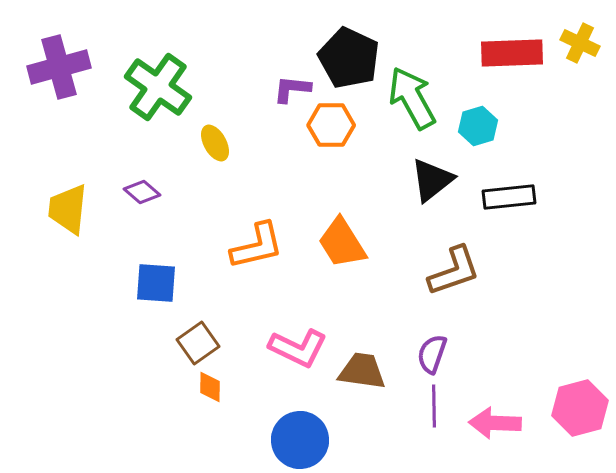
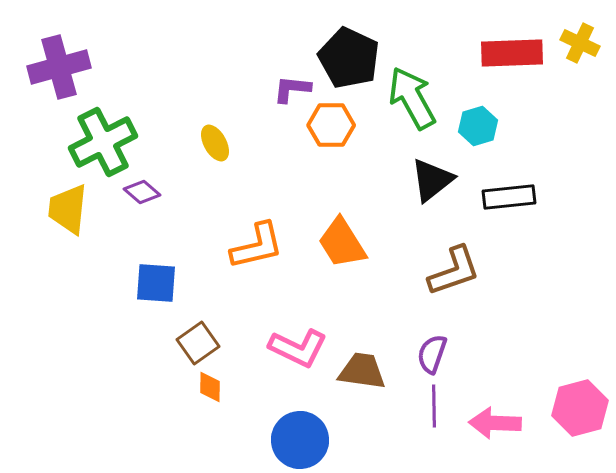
green cross: moved 55 px left, 55 px down; rotated 28 degrees clockwise
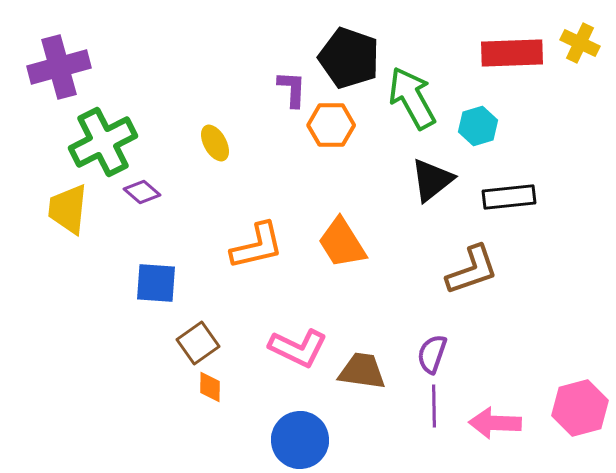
black pentagon: rotated 6 degrees counterclockwise
purple L-shape: rotated 87 degrees clockwise
brown L-shape: moved 18 px right, 1 px up
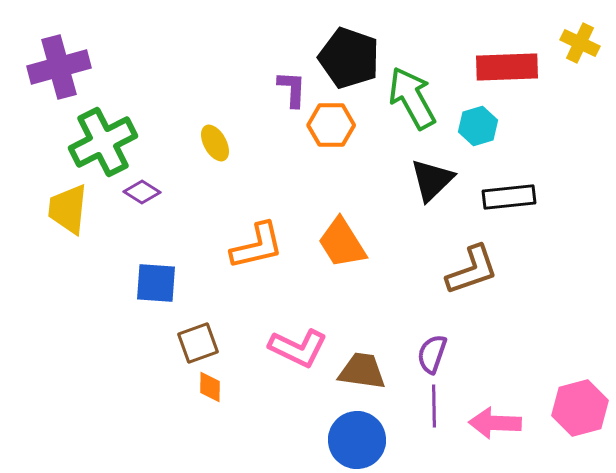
red rectangle: moved 5 px left, 14 px down
black triangle: rotated 6 degrees counterclockwise
purple diamond: rotated 9 degrees counterclockwise
brown square: rotated 15 degrees clockwise
blue circle: moved 57 px right
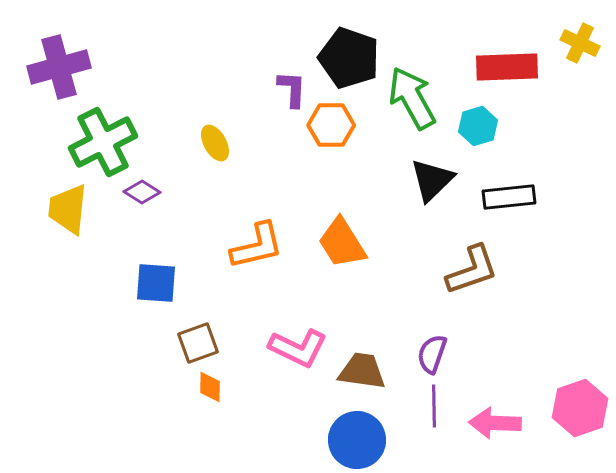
pink hexagon: rotated 4 degrees counterclockwise
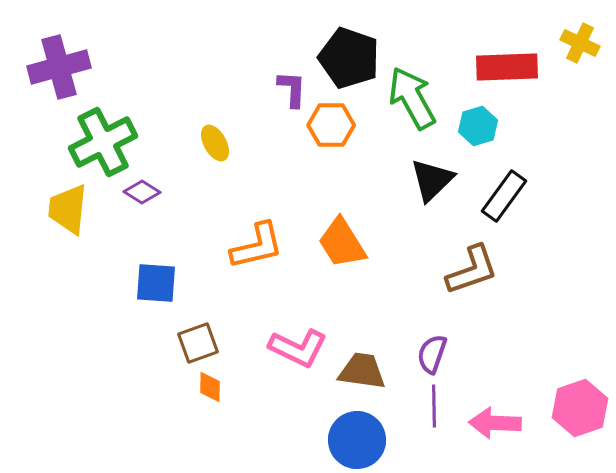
black rectangle: moved 5 px left, 1 px up; rotated 48 degrees counterclockwise
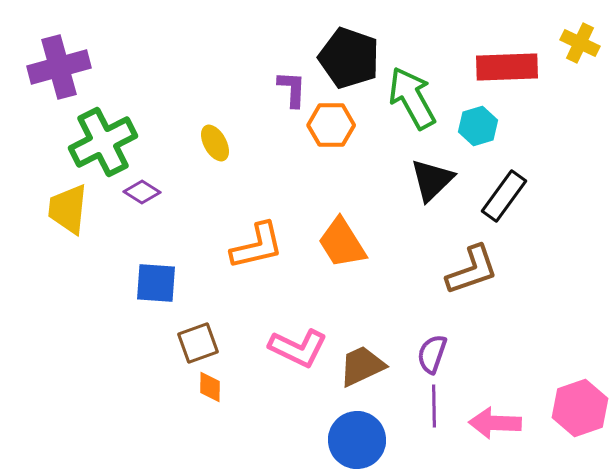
brown trapezoid: moved 5 px up; rotated 33 degrees counterclockwise
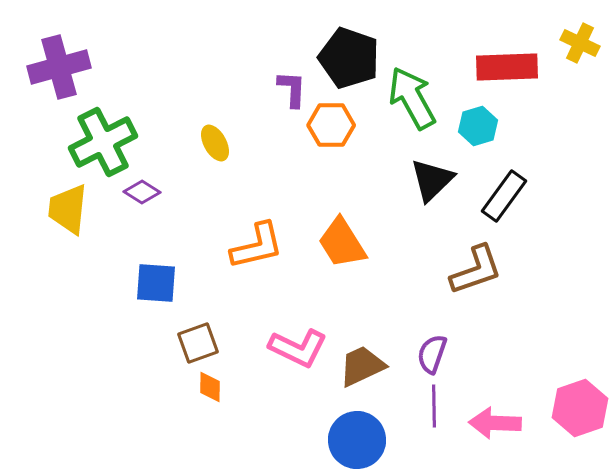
brown L-shape: moved 4 px right
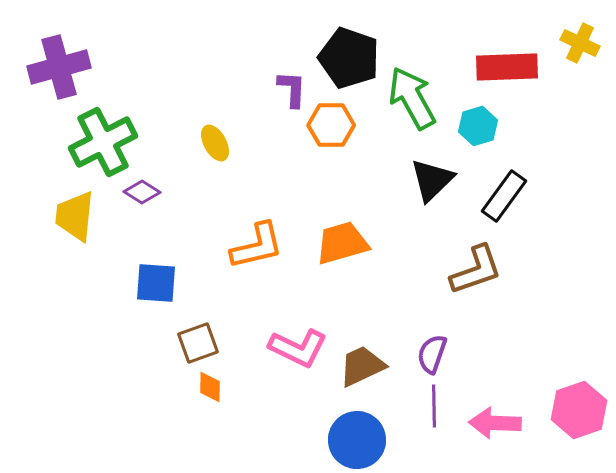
yellow trapezoid: moved 7 px right, 7 px down
orange trapezoid: rotated 106 degrees clockwise
pink hexagon: moved 1 px left, 2 px down
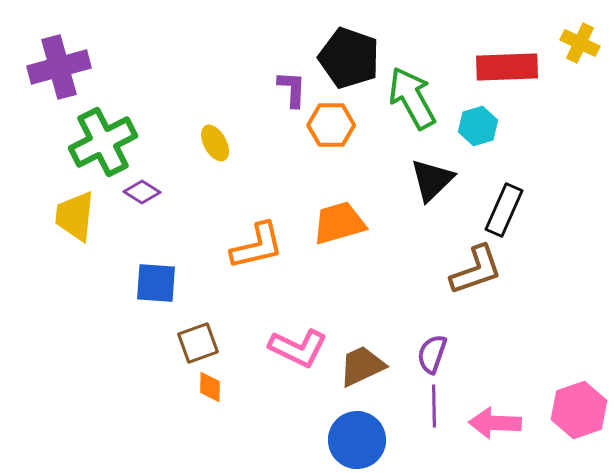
black rectangle: moved 14 px down; rotated 12 degrees counterclockwise
orange trapezoid: moved 3 px left, 20 px up
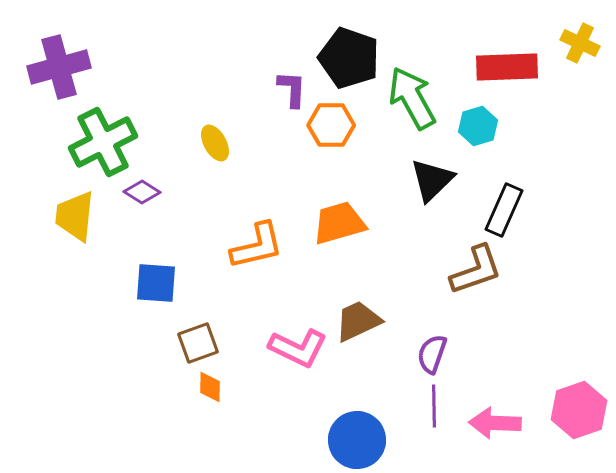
brown trapezoid: moved 4 px left, 45 px up
